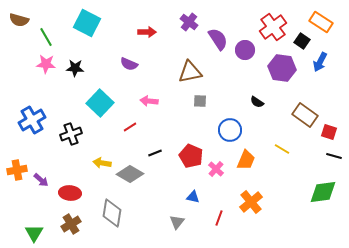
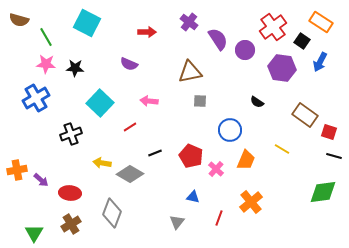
blue cross at (32, 120): moved 4 px right, 22 px up
gray diamond at (112, 213): rotated 12 degrees clockwise
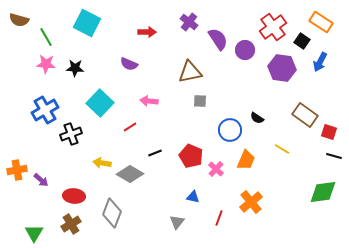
blue cross at (36, 98): moved 9 px right, 12 px down
black semicircle at (257, 102): moved 16 px down
red ellipse at (70, 193): moved 4 px right, 3 px down
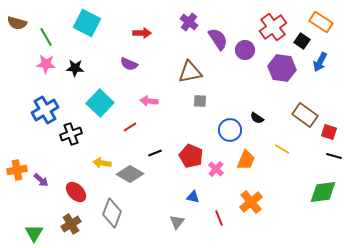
brown semicircle at (19, 20): moved 2 px left, 3 px down
red arrow at (147, 32): moved 5 px left, 1 px down
red ellipse at (74, 196): moved 2 px right, 4 px up; rotated 40 degrees clockwise
red line at (219, 218): rotated 42 degrees counterclockwise
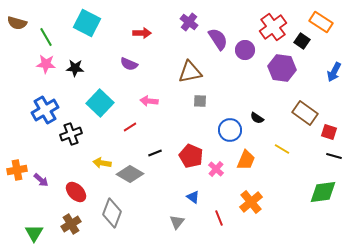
blue arrow at (320, 62): moved 14 px right, 10 px down
brown rectangle at (305, 115): moved 2 px up
blue triangle at (193, 197): rotated 24 degrees clockwise
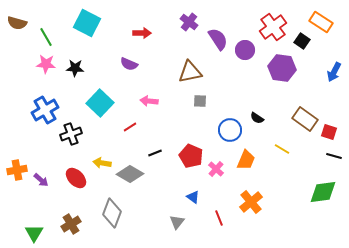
brown rectangle at (305, 113): moved 6 px down
red ellipse at (76, 192): moved 14 px up
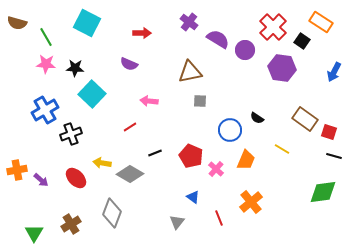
red cross at (273, 27): rotated 8 degrees counterclockwise
purple semicircle at (218, 39): rotated 25 degrees counterclockwise
cyan square at (100, 103): moved 8 px left, 9 px up
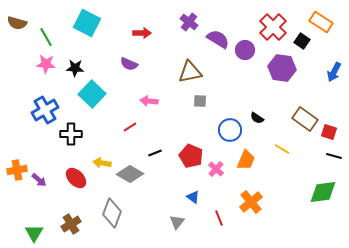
black cross at (71, 134): rotated 20 degrees clockwise
purple arrow at (41, 180): moved 2 px left
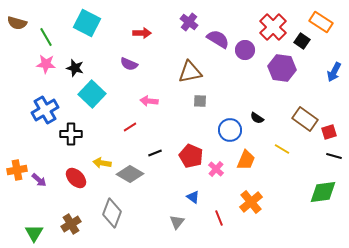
black star at (75, 68): rotated 12 degrees clockwise
red square at (329, 132): rotated 35 degrees counterclockwise
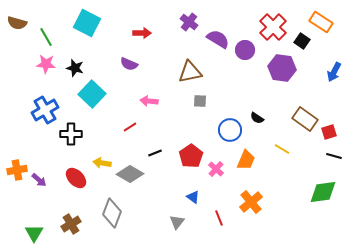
red pentagon at (191, 156): rotated 15 degrees clockwise
